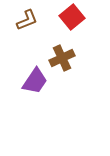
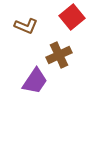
brown L-shape: moved 1 px left, 6 px down; rotated 45 degrees clockwise
brown cross: moved 3 px left, 3 px up
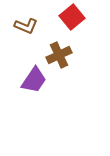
purple trapezoid: moved 1 px left, 1 px up
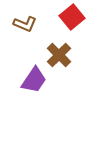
brown L-shape: moved 1 px left, 2 px up
brown cross: rotated 20 degrees counterclockwise
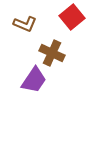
brown cross: moved 7 px left, 2 px up; rotated 20 degrees counterclockwise
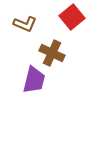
purple trapezoid: rotated 20 degrees counterclockwise
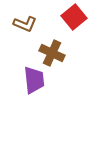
red square: moved 2 px right
purple trapezoid: rotated 20 degrees counterclockwise
